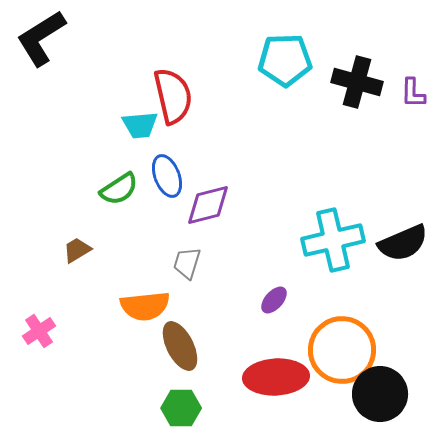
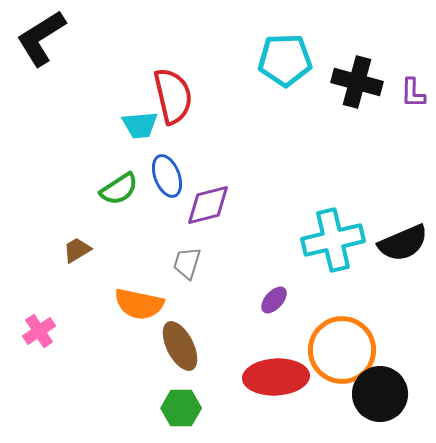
orange semicircle: moved 6 px left, 2 px up; rotated 18 degrees clockwise
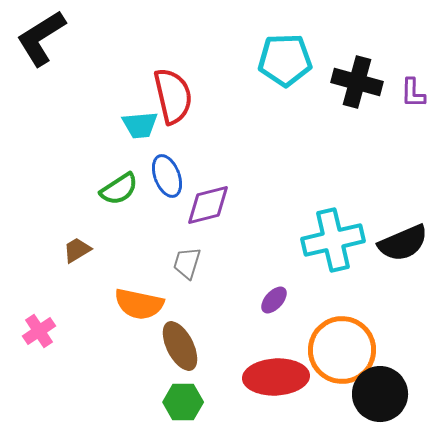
green hexagon: moved 2 px right, 6 px up
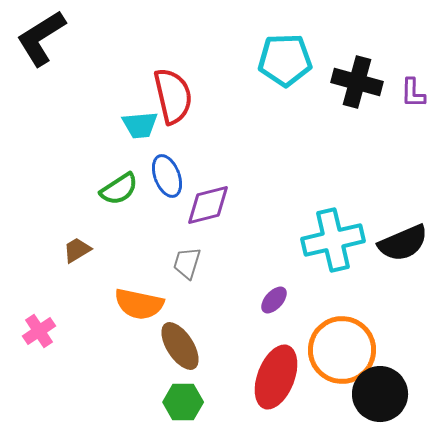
brown ellipse: rotated 6 degrees counterclockwise
red ellipse: rotated 66 degrees counterclockwise
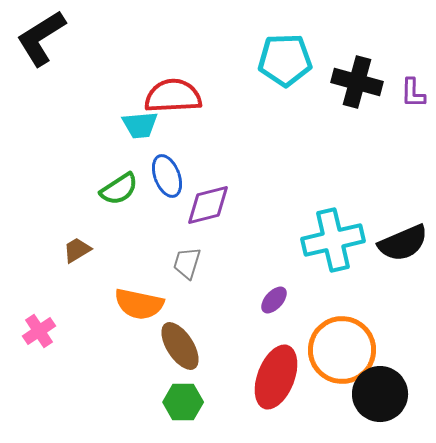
red semicircle: rotated 80 degrees counterclockwise
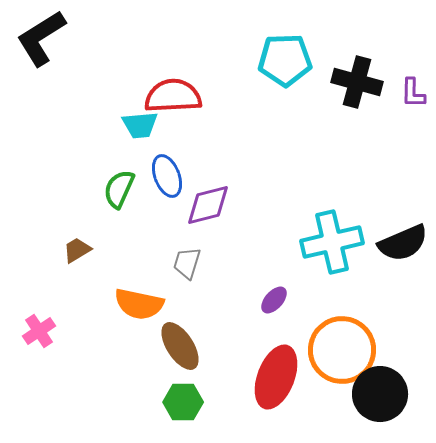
green semicircle: rotated 147 degrees clockwise
cyan cross: moved 1 px left, 2 px down
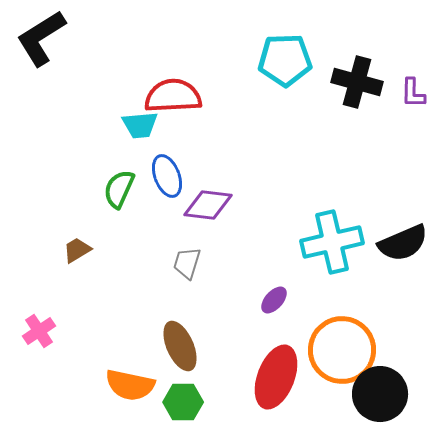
purple diamond: rotated 21 degrees clockwise
orange semicircle: moved 9 px left, 81 px down
brown ellipse: rotated 9 degrees clockwise
